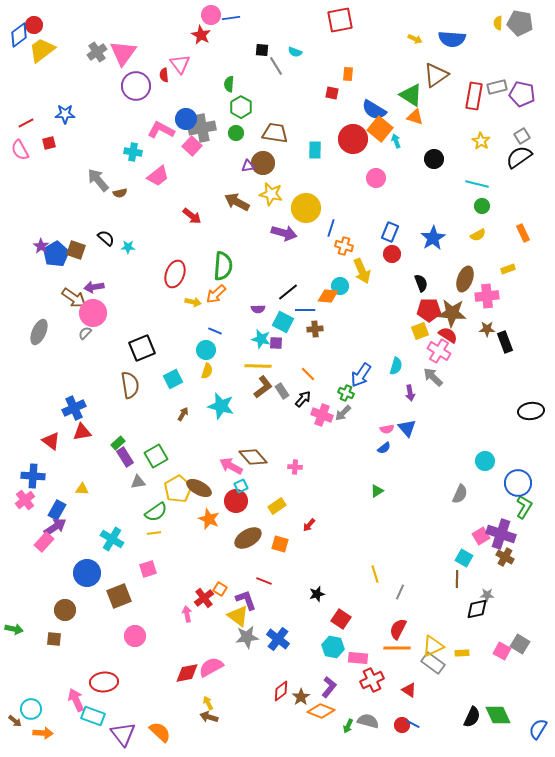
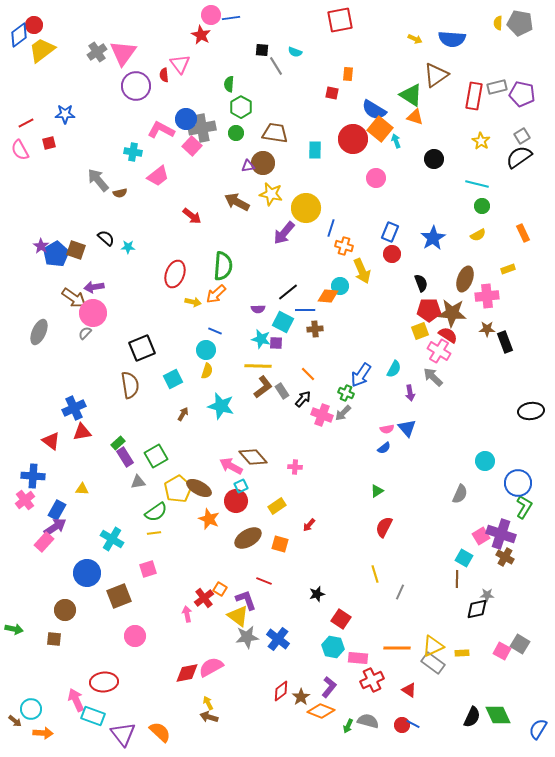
purple arrow at (284, 233): rotated 115 degrees clockwise
cyan semicircle at (396, 366): moved 2 px left, 3 px down; rotated 12 degrees clockwise
red semicircle at (398, 629): moved 14 px left, 102 px up
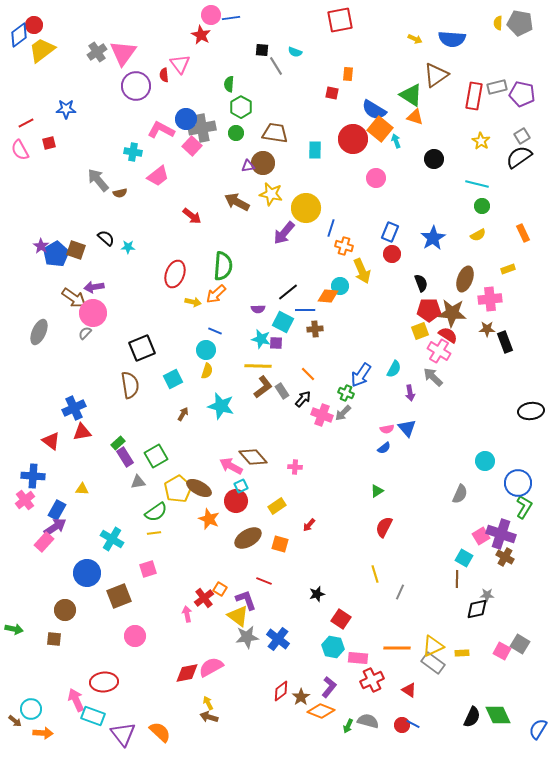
blue star at (65, 114): moved 1 px right, 5 px up
pink cross at (487, 296): moved 3 px right, 3 px down
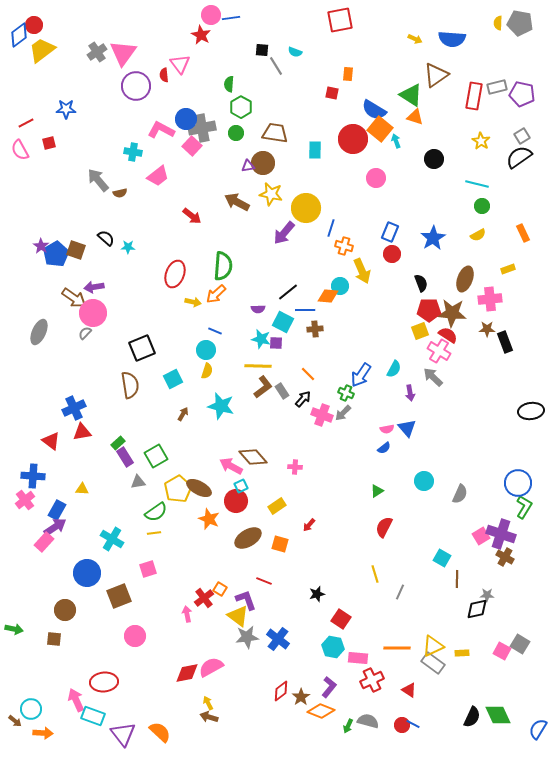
cyan circle at (485, 461): moved 61 px left, 20 px down
cyan square at (464, 558): moved 22 px left
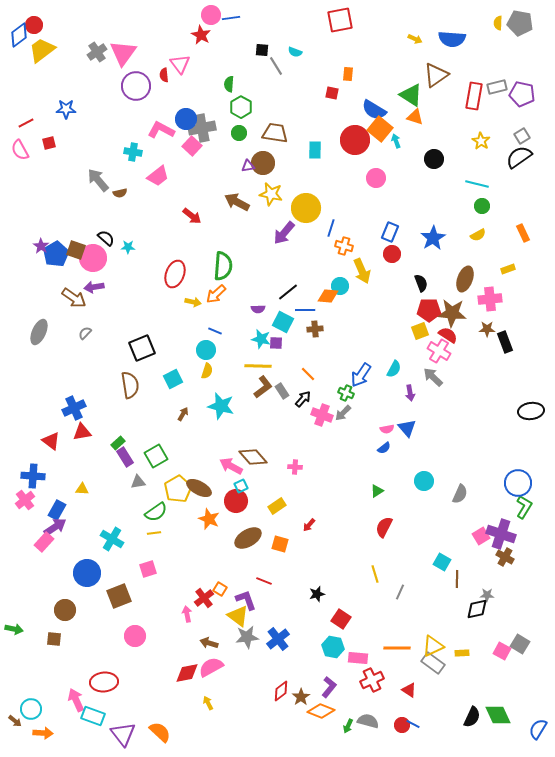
green circle at (236, 133): moved 3 px right
red circle at (353, 139): moved 2 px right, 1 px down
pink circle at (93, 313): moved 55 px up
cyan square at (442, 558): moved 4 px down
blue cross at (278, 639): rotated 15 degrees clockwise
brown arrow at (209, 717): moved 74 px up
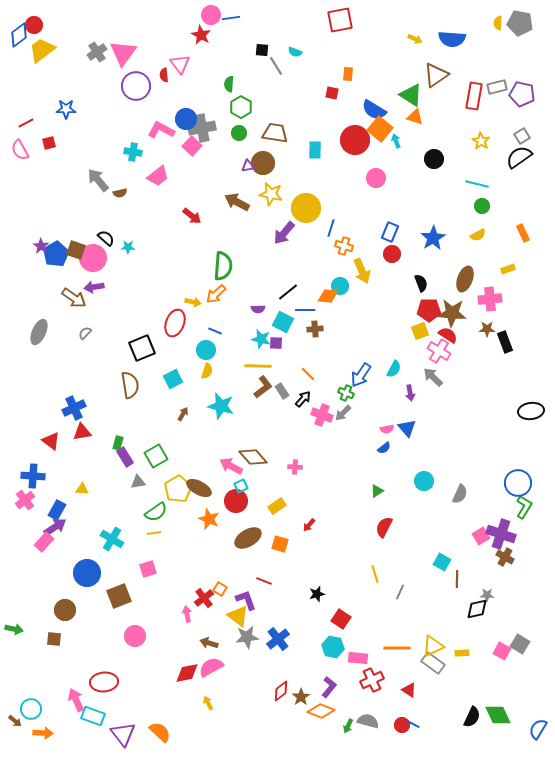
red ellipse at (175, 274): moved 49 px down
green rectangle at (118, 443): rotated 32 degrees counterclockwise
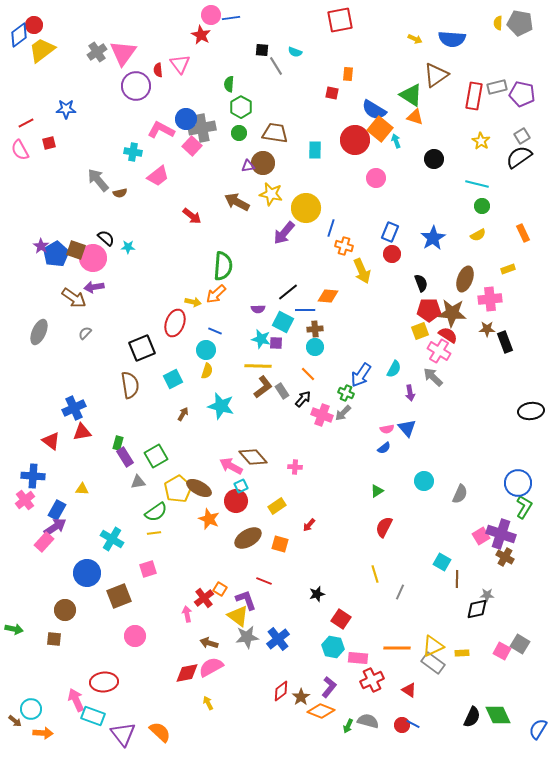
red semicircle at (164, 75): moved 6 px left, 5 px up
cyan circle at (340, 286): moved 25 px left, 61 px down
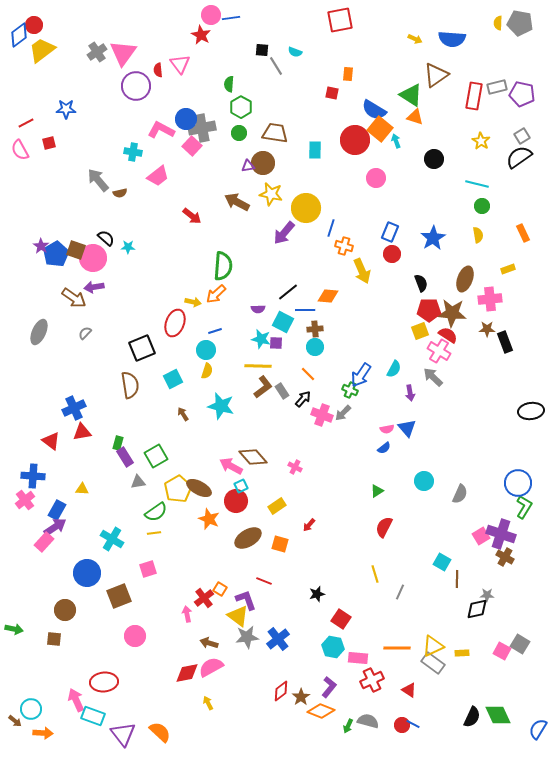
yellow semicircle at (478, 235): rotated 70 degrees counterclockwise
blue line at (215, 331): rotated 40 degrees counterclockwise
green cross at (346, 393): moved 4 px right, 3 px up
brown arrow at (183, 414): rotated 64 degrees counterclockwise
pink cross at (295, 467): rotated 24 degrees clockwise
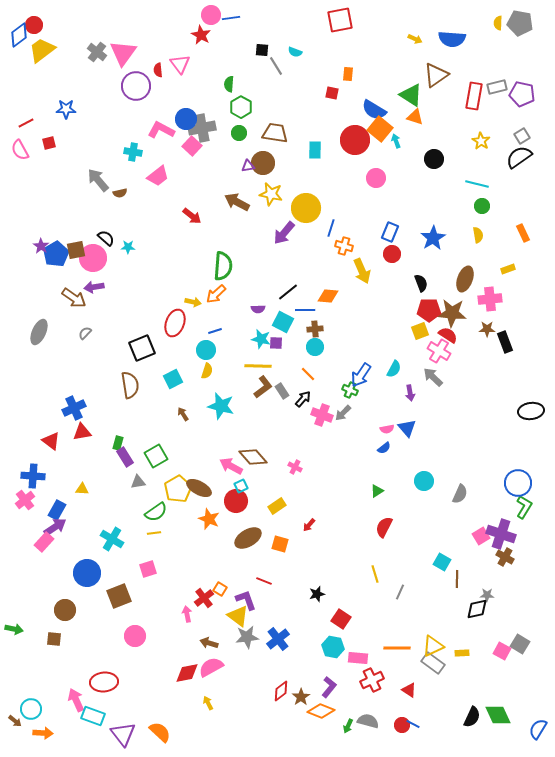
gray cross at (97, 52): rotated 18 degrees counterclockwise
brown square at (76, 250): rotated 30 degrees counterclockwise
